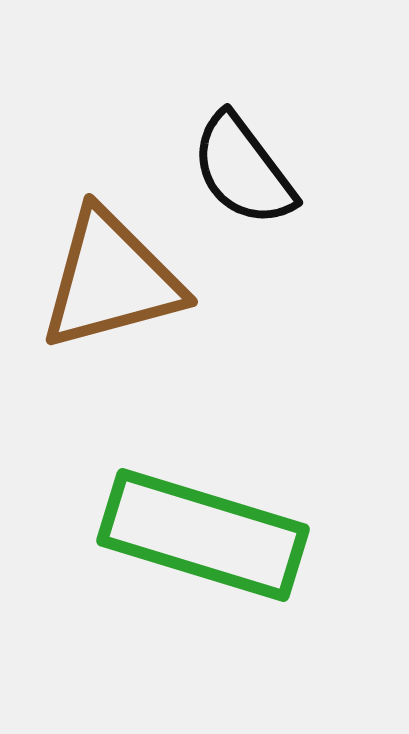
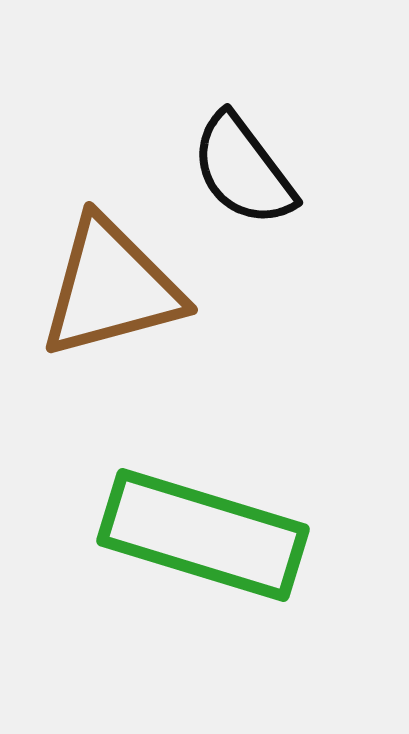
brown triangle: moved 8 px down
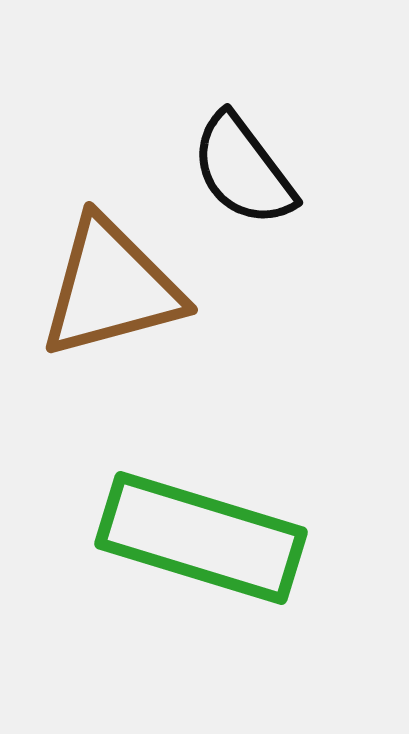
green rectangle: moved 2 px left, 3 px down
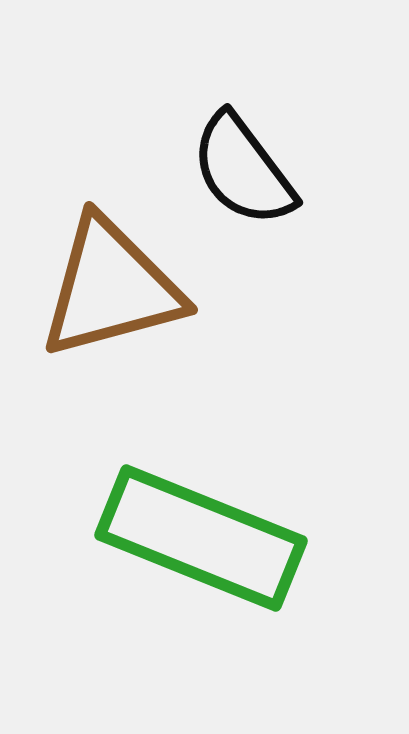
green rectangle: rotated 5 degrees clockwise
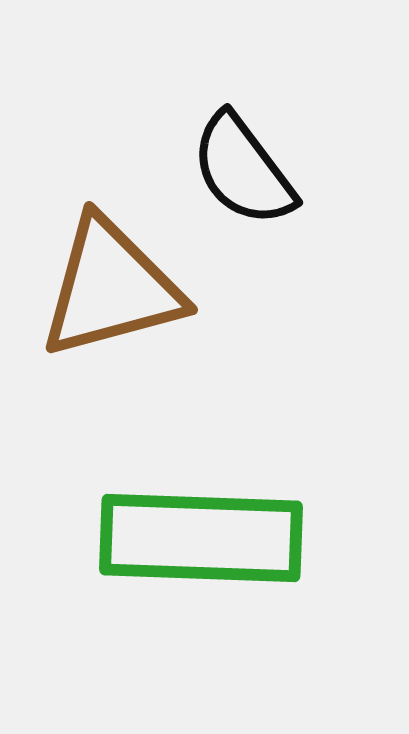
green rectangle: rotated 20 degrees counterclockwise
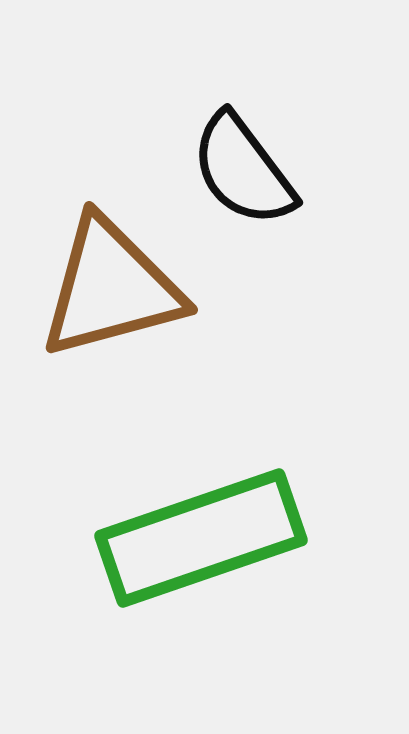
green rectangle: rotated 21 degrees counterclockwise
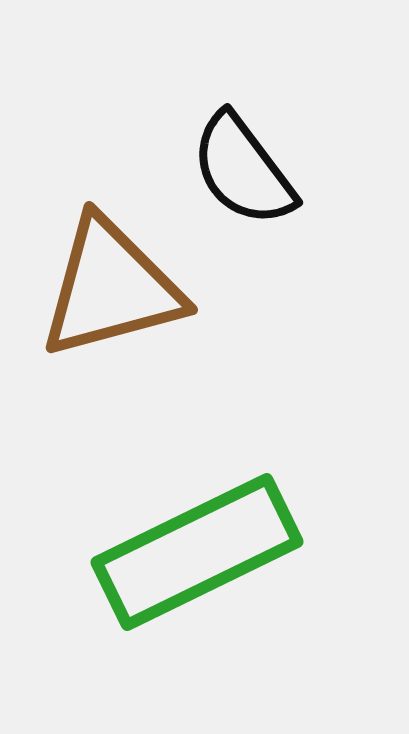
green rectangle: moved 4 px left, 14 px down; rotated 7 degrees counterclockwise
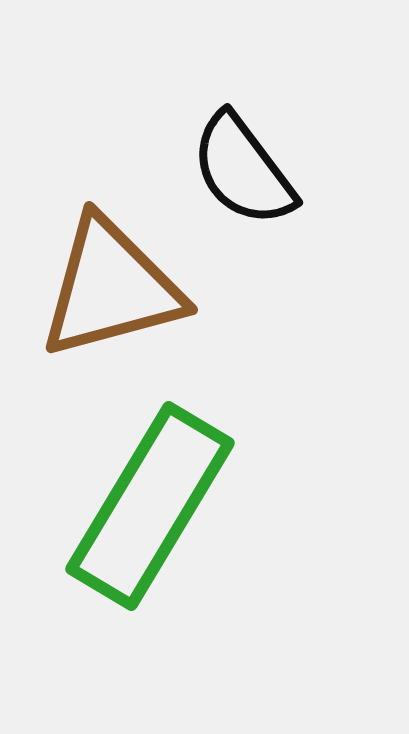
green rectangle: moved 47 px left, 46 px up; rotated 33 degrees counterclockwise
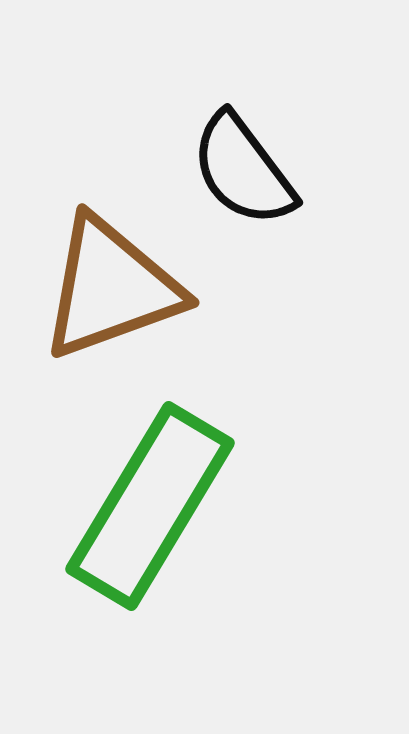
brown triangle: rotated 5 degrees counterclockwise
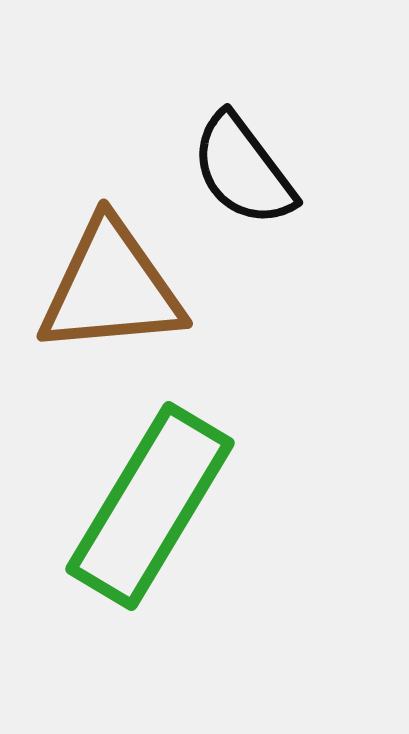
brown triangle: rotated 15 degrees clockwise
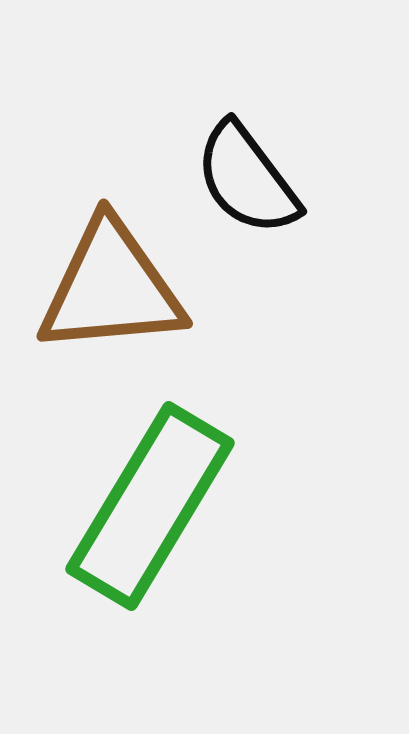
black semicircle: moved 4 px right, 9 px down
